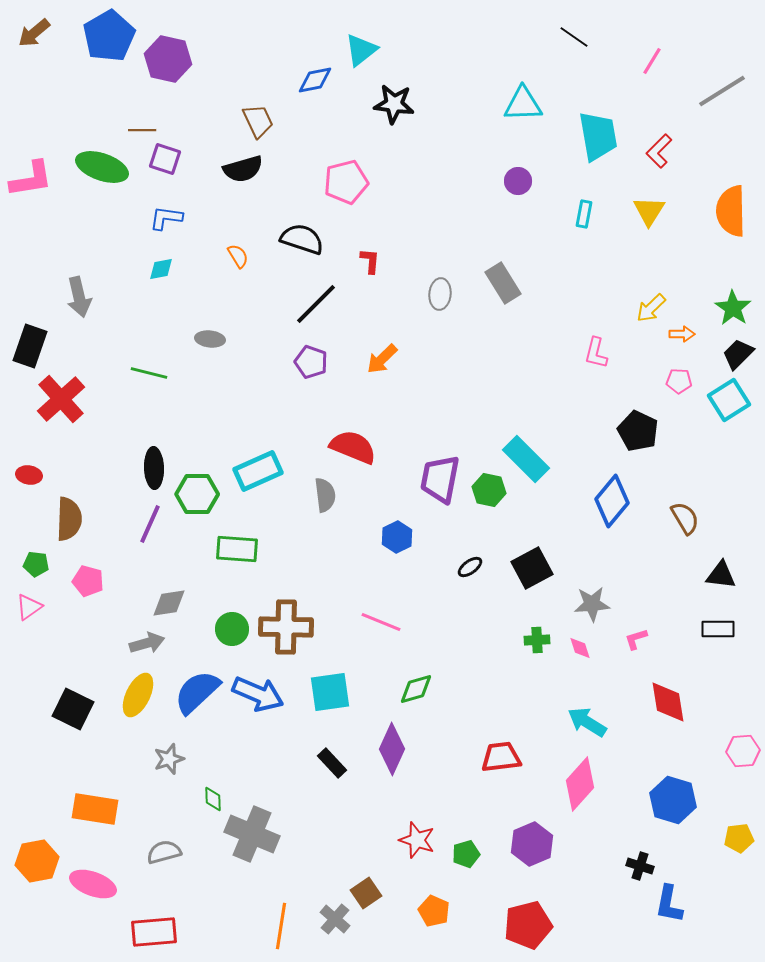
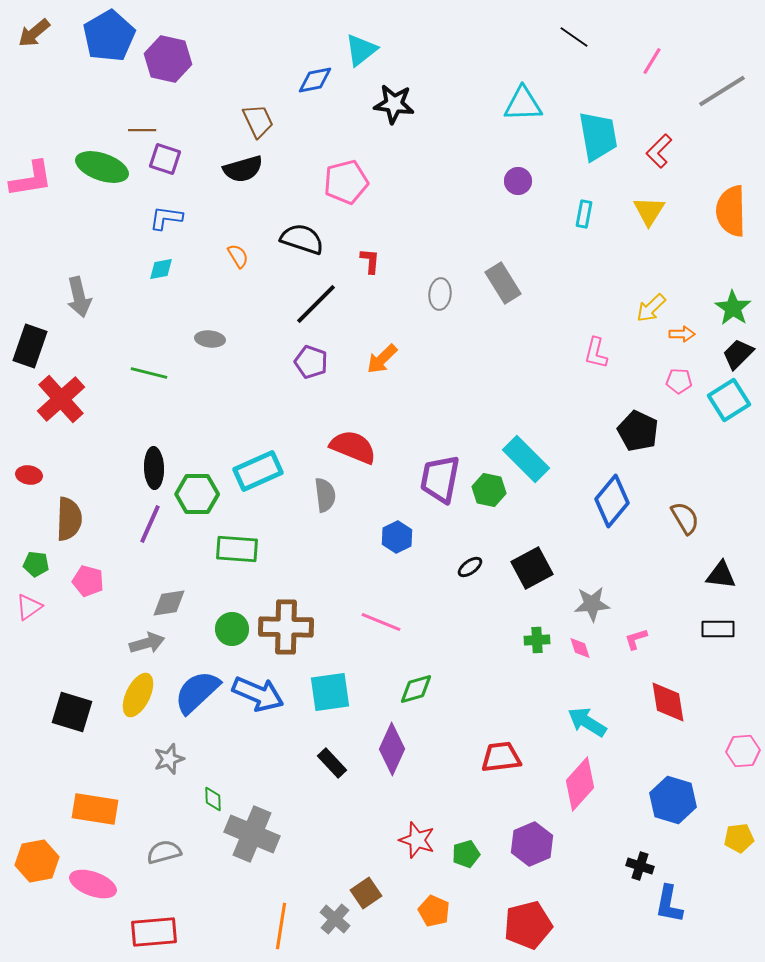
black square at (73, 709): moved 1 px left, 3 px down; rotated 9 degrees counterclockwise
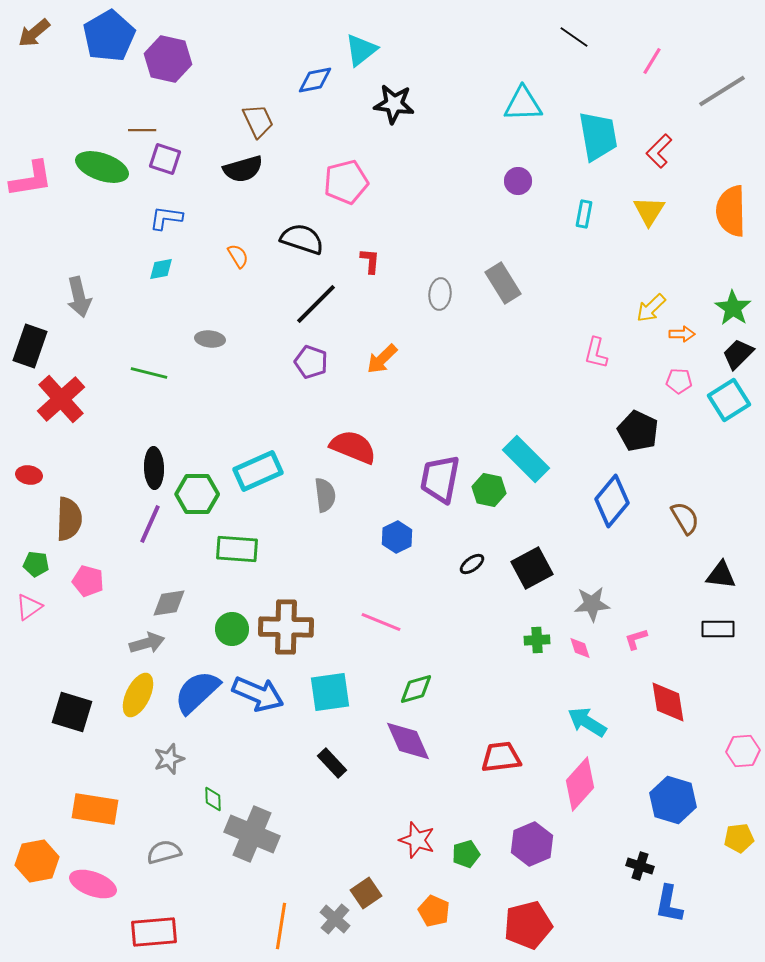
black ellipse at (470, 567): moved 2 px right, 3 px up
purple diamond at (392, 749): moved 16 px right, 8 px up; rotated 48 degrees counterclockwise
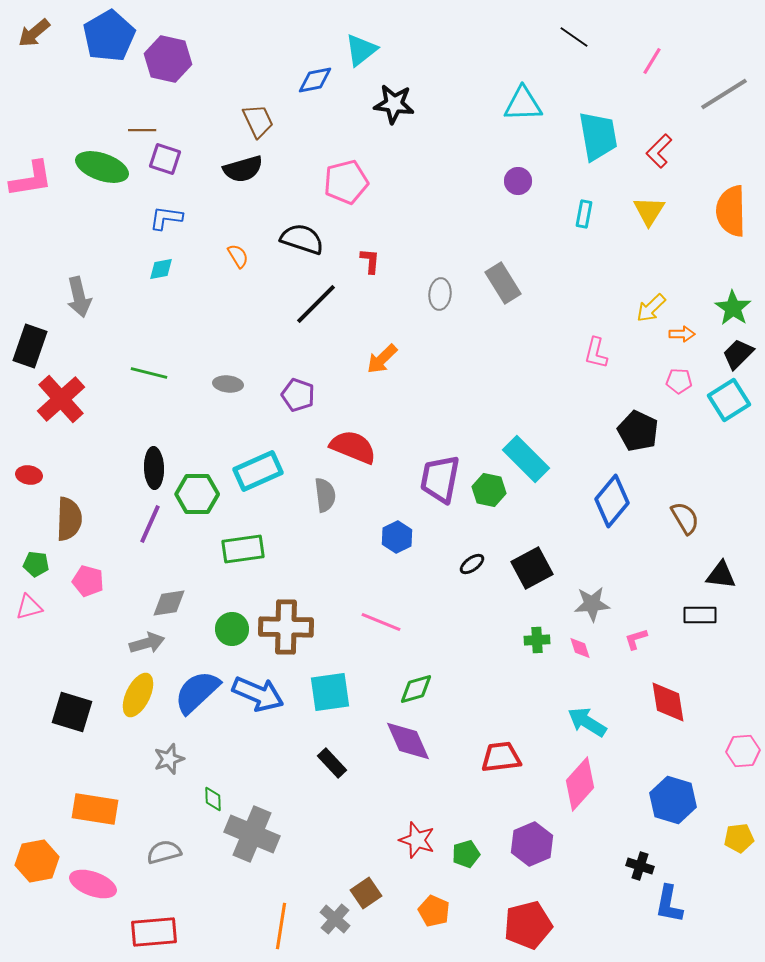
gray line at (722, 91): moved 2 px right, 3 px down
gray ellipse at (210, 339): moved 18 px right, 45 px down
purple pentagon at (311, 362): moved 13 px left, 33 px down
green rectangle at (237, 549): moved 6 px right; rotated 12 degrees counterclockwise
pink triangle at (29, 607): rotated 20 degrees clockwise
black rectangle at (718, 629): moved 18 px left, 14 px up
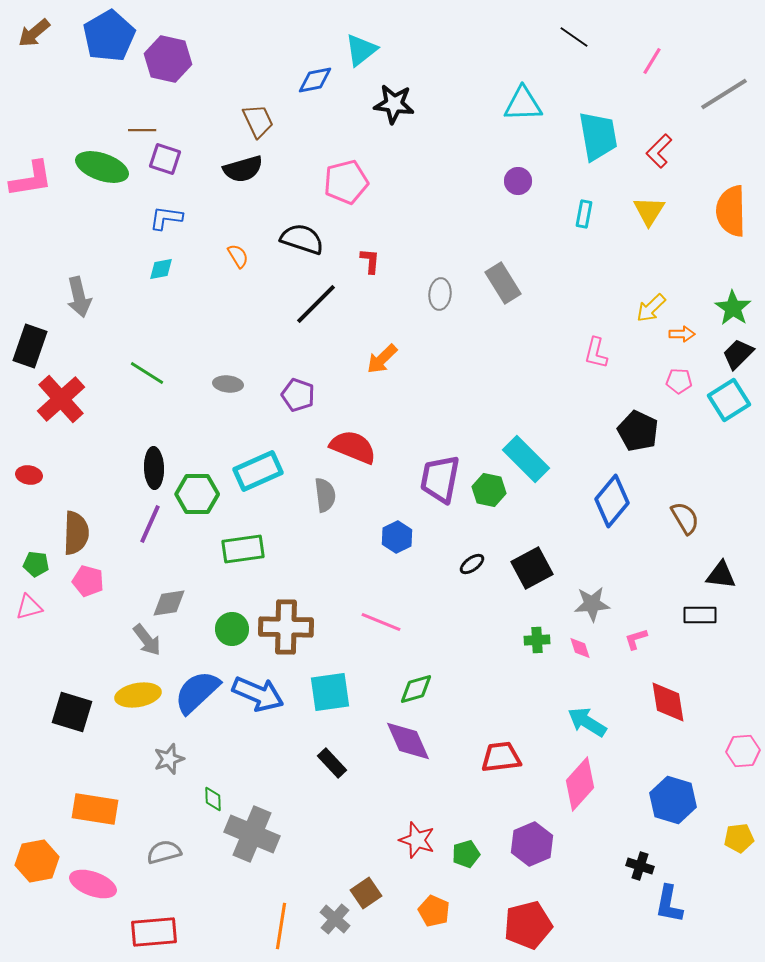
green line at (149, 373): moved 2 px left; rotated 18 degrees clockwise
brown semicircle at (69, 519): moved 7 px right, 14 px down
gray arrow at (147, 643): moved 3 px up; rotated 68 degrees clockwise
yellow ellipse at (138, 695): rotated 54 degrees clockwise
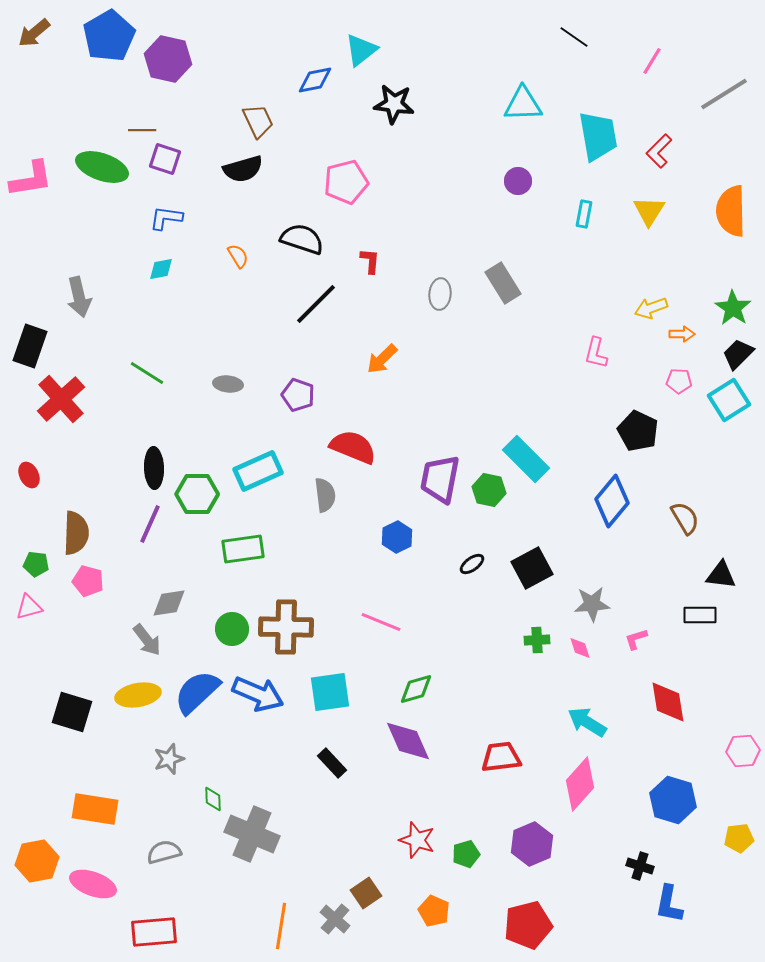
yellow arrow at (651, 308): rotated 24 degrees clockwise
red ellipse at (29, 475): rotated 55 degrees clockwise
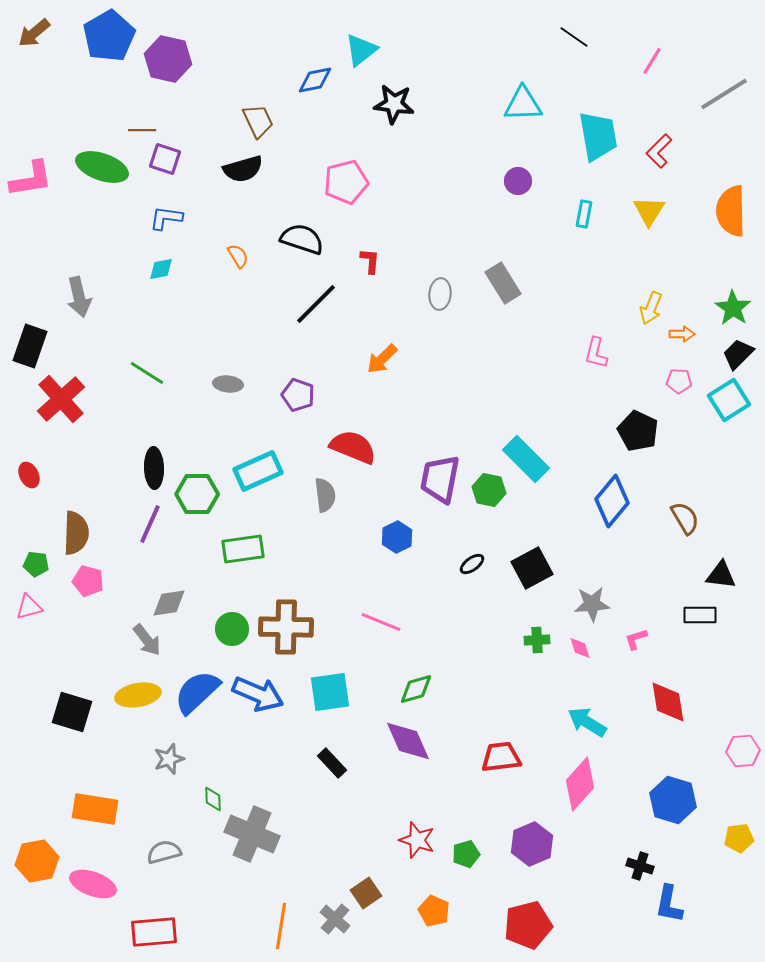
yellow arrow at (651, 308): rotated 48 degrees counterclockwise
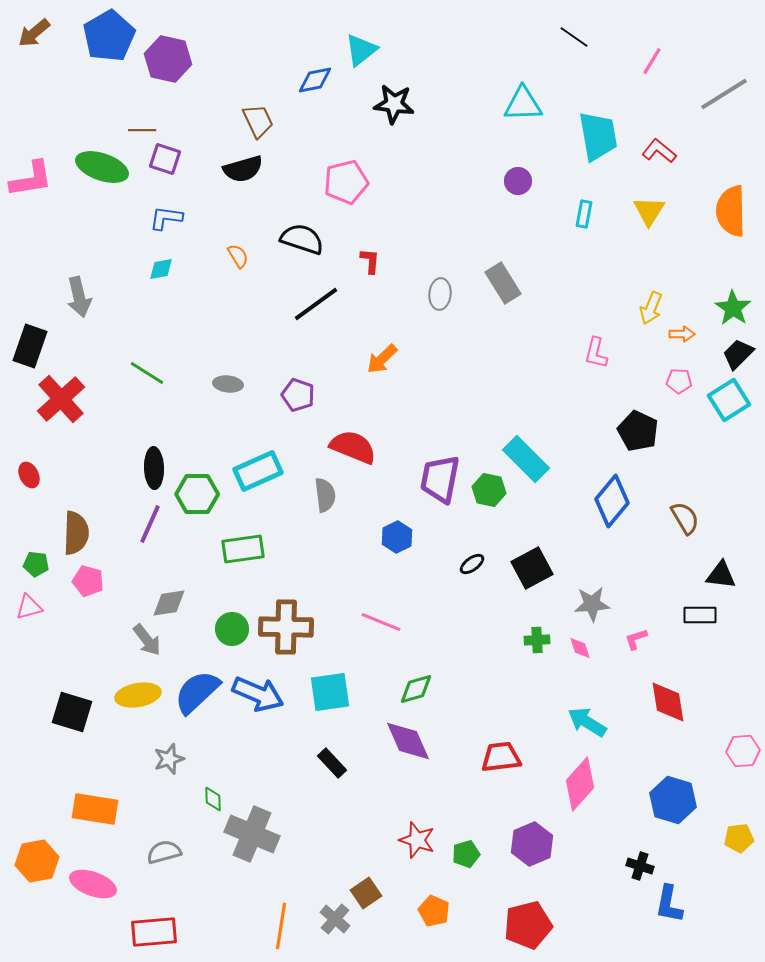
red L-shape at (659, 151): rotated 84 degrees clockwise
black line at (316, 304): rotated 9 degrees clockwise
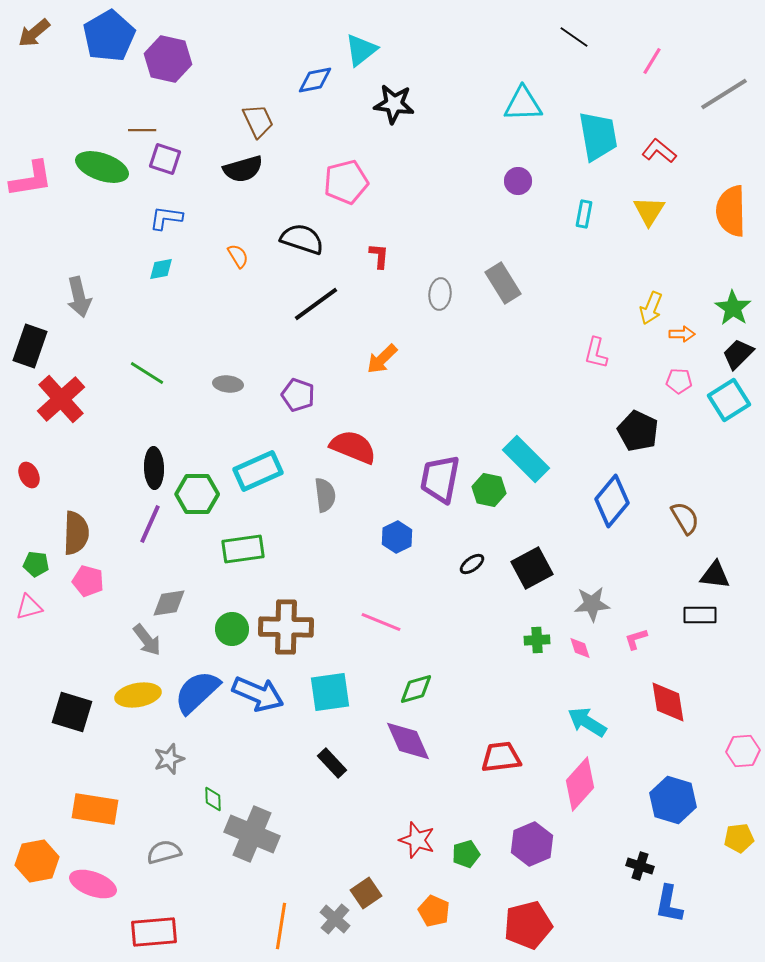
red L-shape at (370, 261): moved 9 px right, 5 px up
black triangle at (721, 575): moved 6 px left
